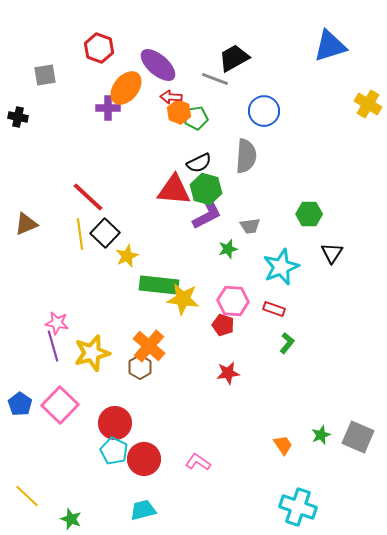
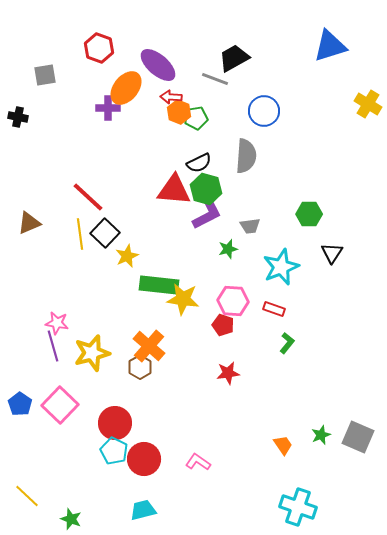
brown triangle at (26, 224): moved 3 px right, 1 px up
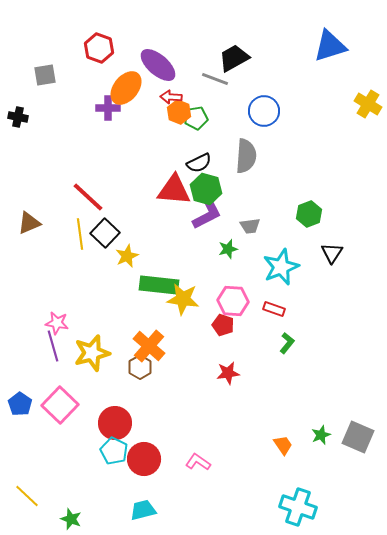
green hexagon at (309, 214): rotated 20 degrees counterclockwise
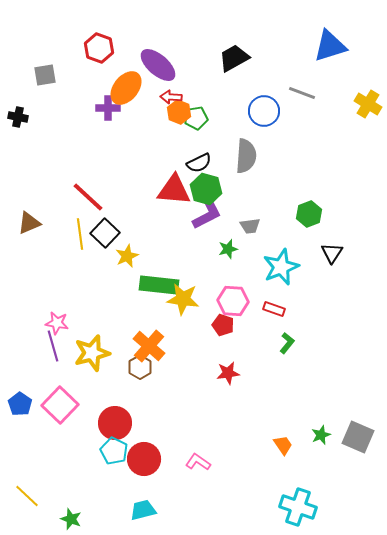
gray line at (215, 79): moved 87 px right, 14 px down
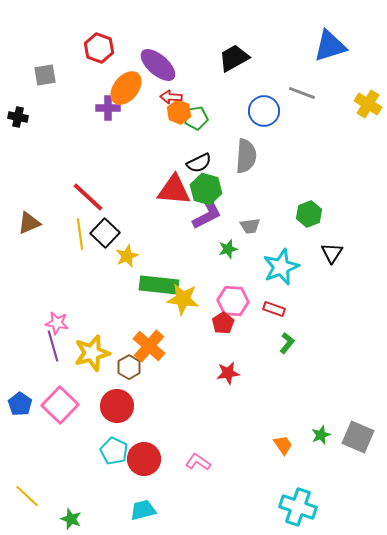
red pentagon at (223, 325): moved 2 px up; rotated 20 degrees clockwise
brown hexagon at (140, 367): moved 11 px left
red circle at (115, 423): moved 2 px right, 17 px up
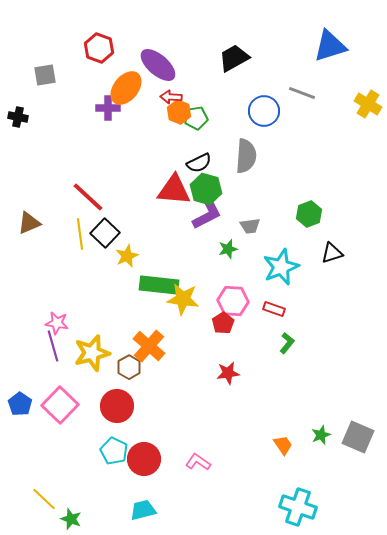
black triangle at (332, 253): rotated 40 degrees clockwise
yellow line at (27, 496): moved 17 px right, 3 px down
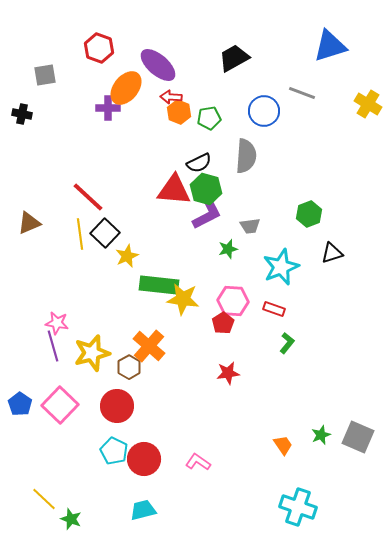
black cross at (18, 117): moved 4 px right, 3 px up
green pentagon at (196, 118): moved 13 px right
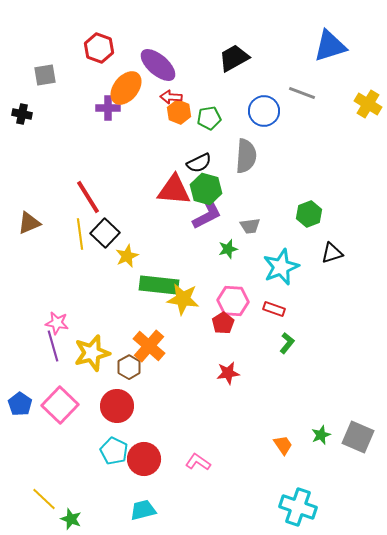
red line at (88, 197): rotated 15 degrees clockwise
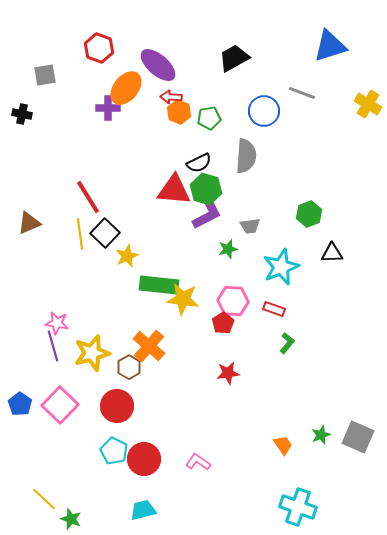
black triangle at (332, 253): rotated 15 degrees clockwise
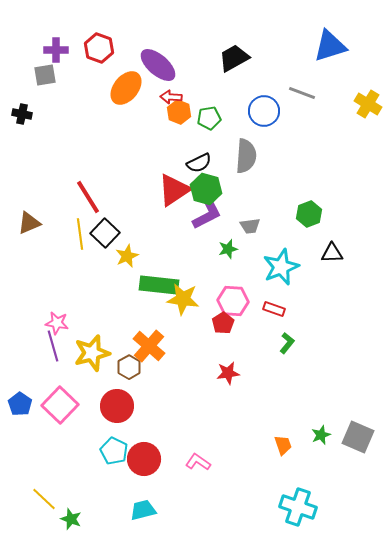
purple cross at (108, 108): moved 52 px left, 58 px up
red triangle at (174, 190): rotated 39 degrees counterclockwise
orange trapezoid at (283, 445): rotated 15 degrees clockwise
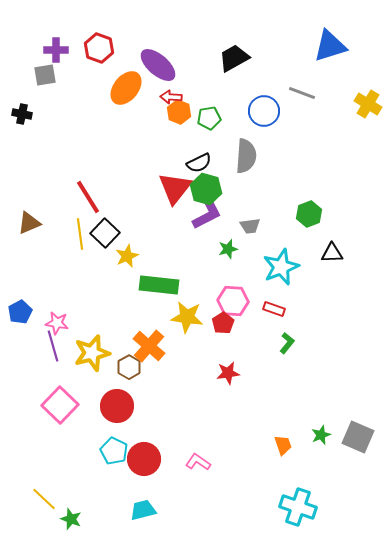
red triangle at (174, 190): moved 1 px right, 2 px up; rotated 18 degrees counterclockwise
yellow star at (183, 299): moved 4 px right, 18 px down
blue pentagon at (20, 404): moved 92 px up; rotated 10 degrees clockwise
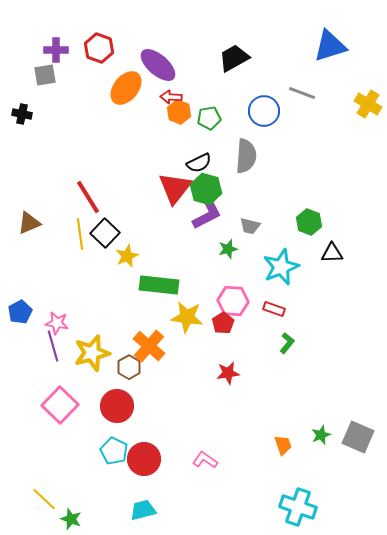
green hexagon at (309, 214): moved 8 px down; rotated 20 degrees counterclockwise
gray trapezoid at (250, 226): rotated 20 degrees clockwise
pink L-shape at (198, 462): moved 7 px right, 2 px up
